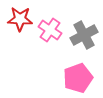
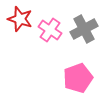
red star: rotated 15 degrees clockwise
gray cross: moved 6 px up
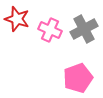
red star: moved 3 px left
pink cross: rotated 10 degrees counterclockwise
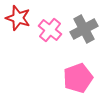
red star: moved 1 px right, 1 px up
pink cross: rotated 15 degrees clockwise
